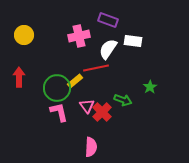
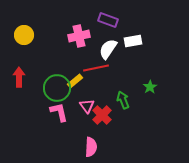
white rectangle: rotated 18 degrees counterclockwise
green arrow: rotated 132 degrees counterclockwise
red cross: moved 3 px down
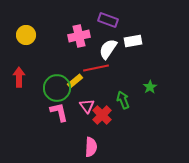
yellow circle: moved 2 px right
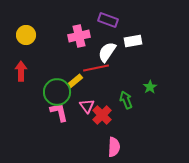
white semicircle: moved 1 px left, 3 px down
red arrow: moved 2 px right, 6 px up
green circle: moved 4 px down
green arrow: moved 3 px right
pink semicircle: moved 23 px right
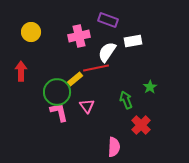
yellow circle: moved 5 px right, 3 px up
yellow rectangle: moved 2 px up
red cross: moved 39 px right, 10 px down
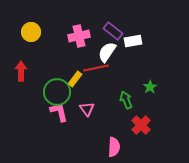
purple rectangle: moved 5 px right, 11 px down; rotated 18 degrees clockwise
yellow rectangle: rotated 14 degrees counterclockwise
pink triangle: moved 3 px down
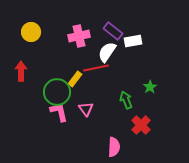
pink triangle: moved 1 px left
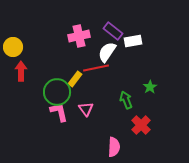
yellow circle: moved 18 px left, 15 px down
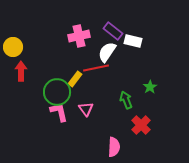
white rectangle: rotated 24 degrees clockwise
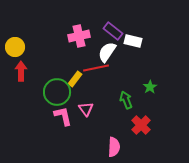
yellow circle: moved 2 px right
pink L-shape: moved 4 px right, 4 px down
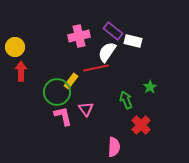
yellow rectangle: moved 4 px left, 2 px down
